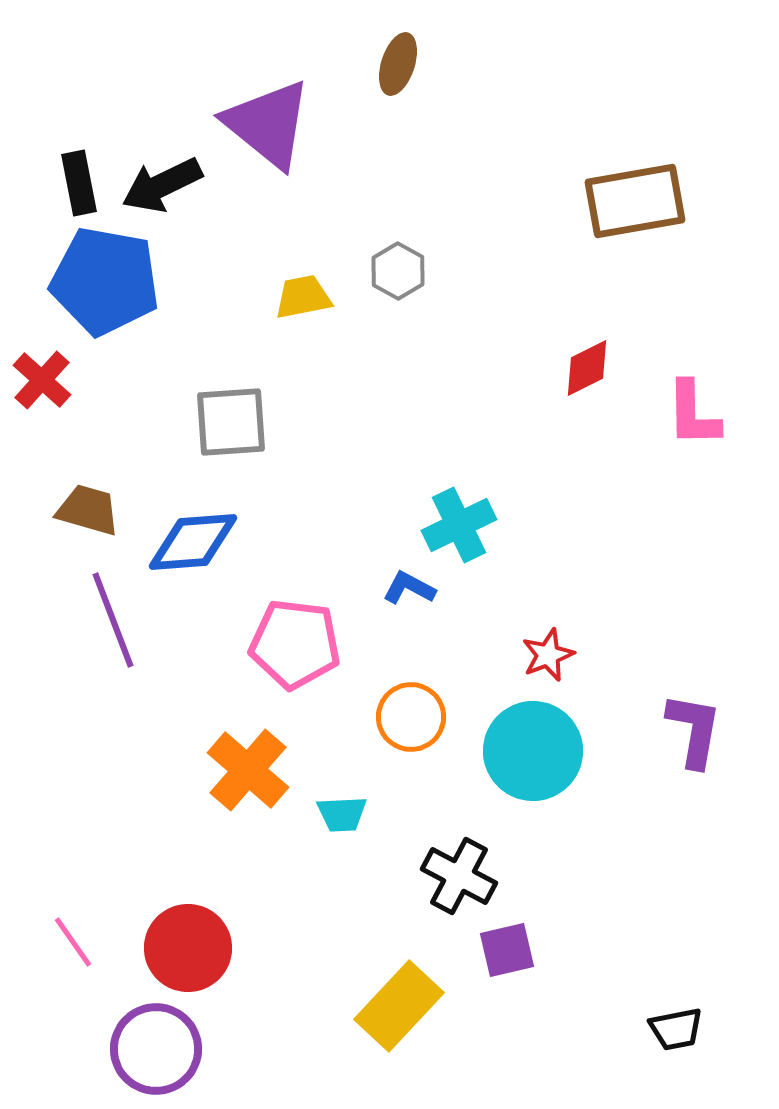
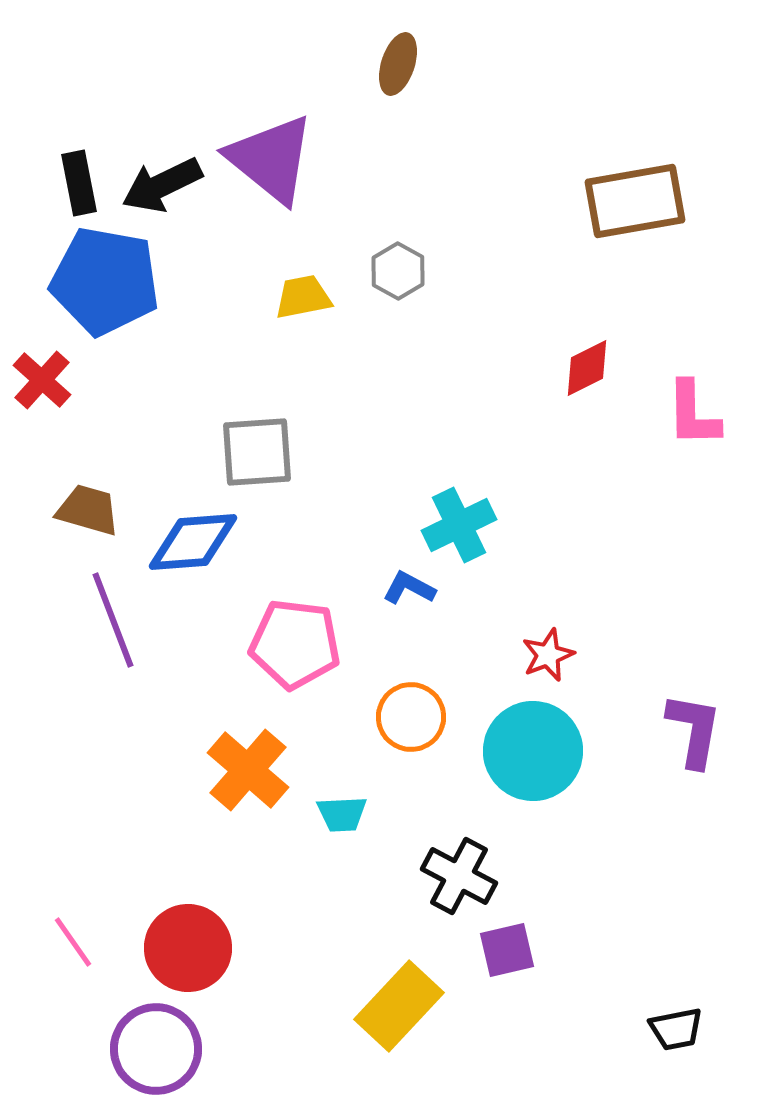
purple triangle: moved 3 px right, 35 px down
gray square: moved 26 px right, 30 px down
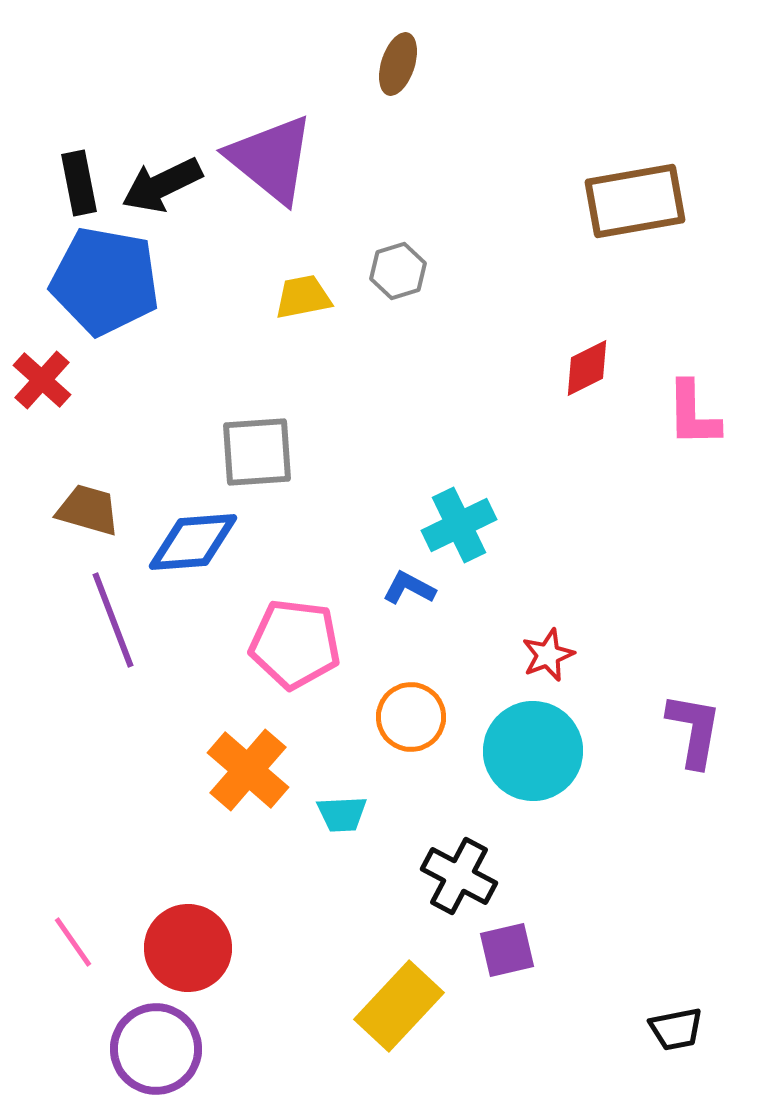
gray hexagon: rotated 14 degrees clockwise
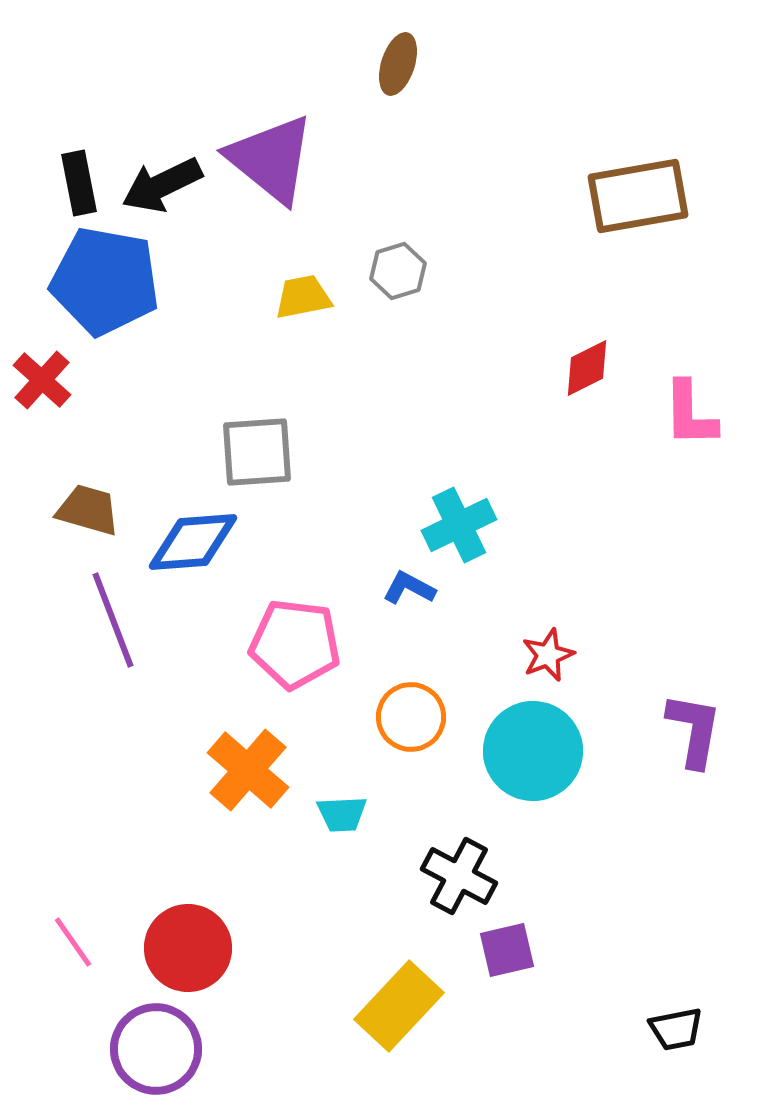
brown rectangle: moved 3 px right, 5 px up
pink L-shape: moved 3 px left
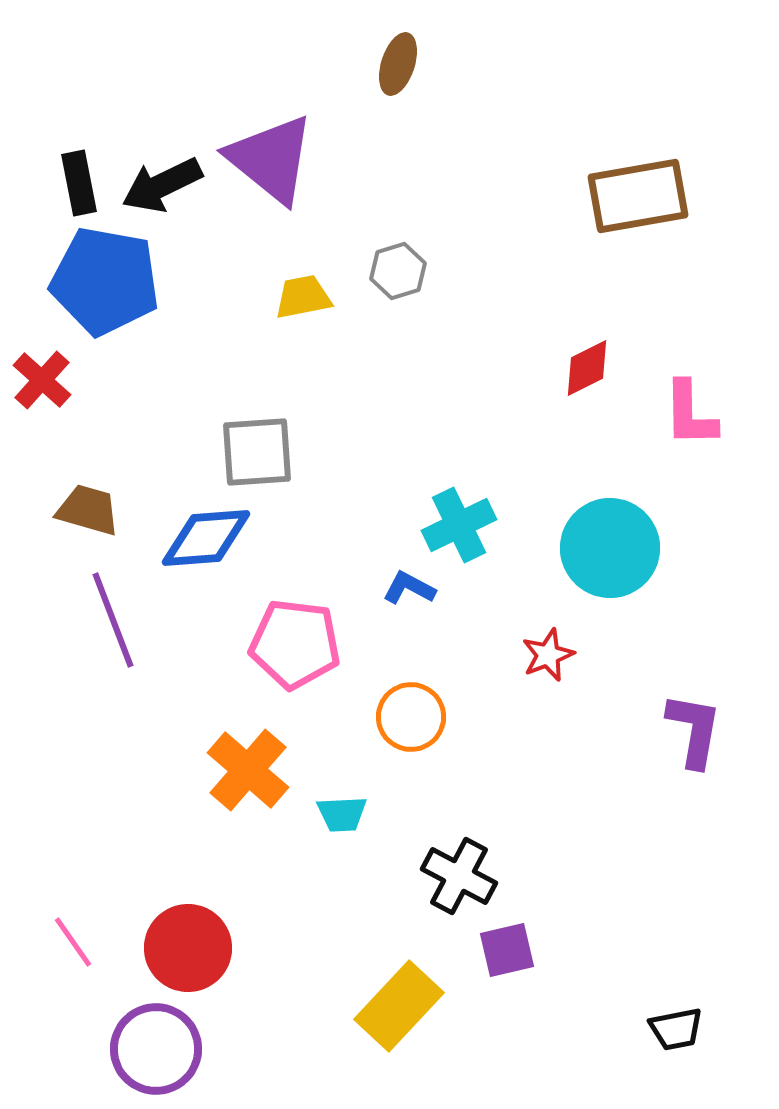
blue diamond: moved 13 px right, 4 px up
cyan circle: moved 77 px right, 203 px up
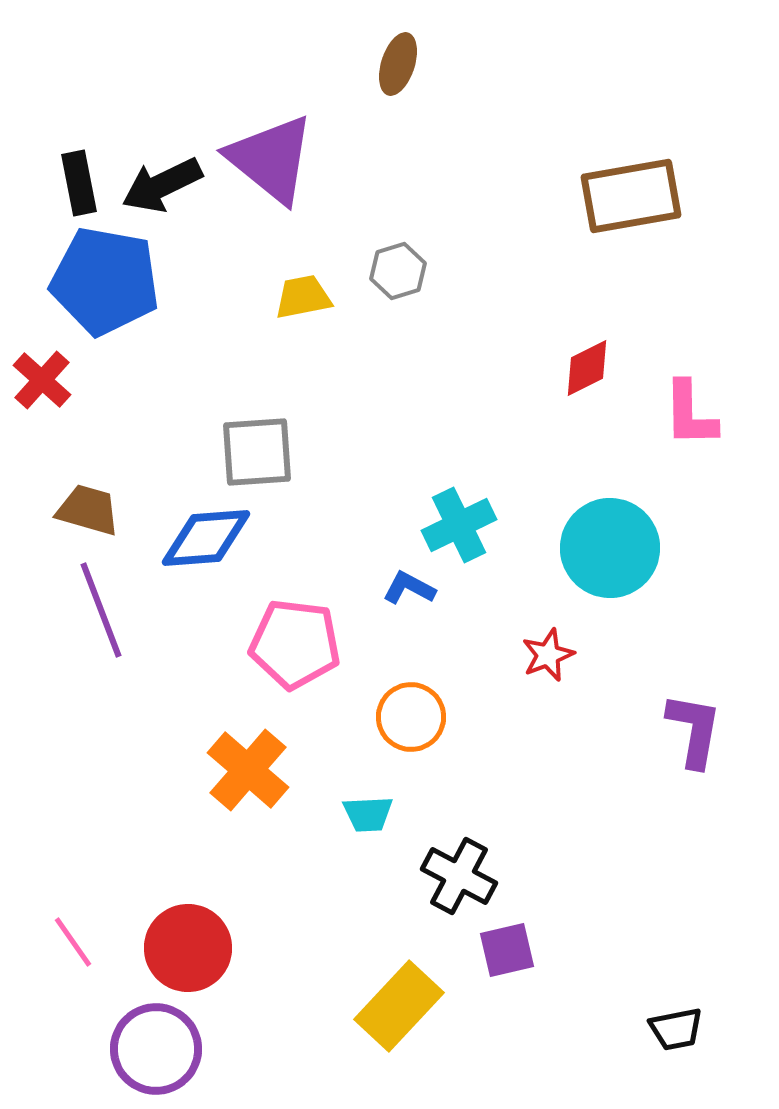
brown rectangle: moved 7 px left
purple line: moved 12 px left, 10 px up
cyan trapezoid: moved 26 px right
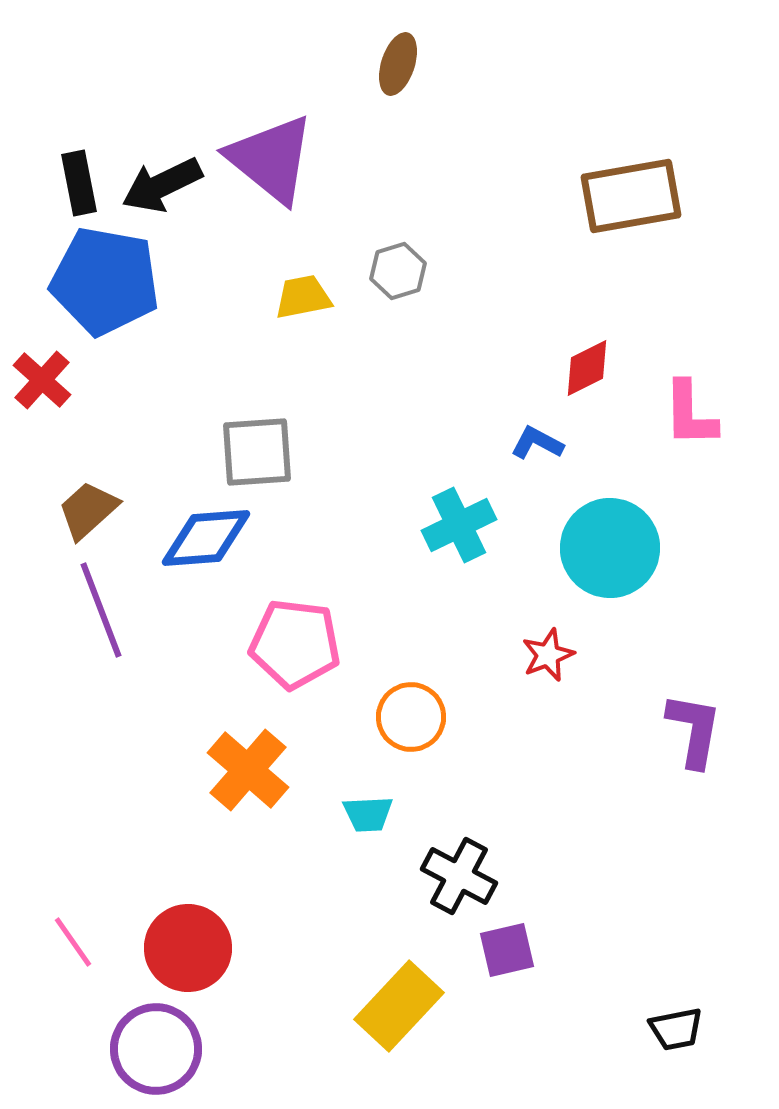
brown trapezoid: rotated 58 degrees counterclockwise
blue L-shape: moved 128 px right, 145 px up
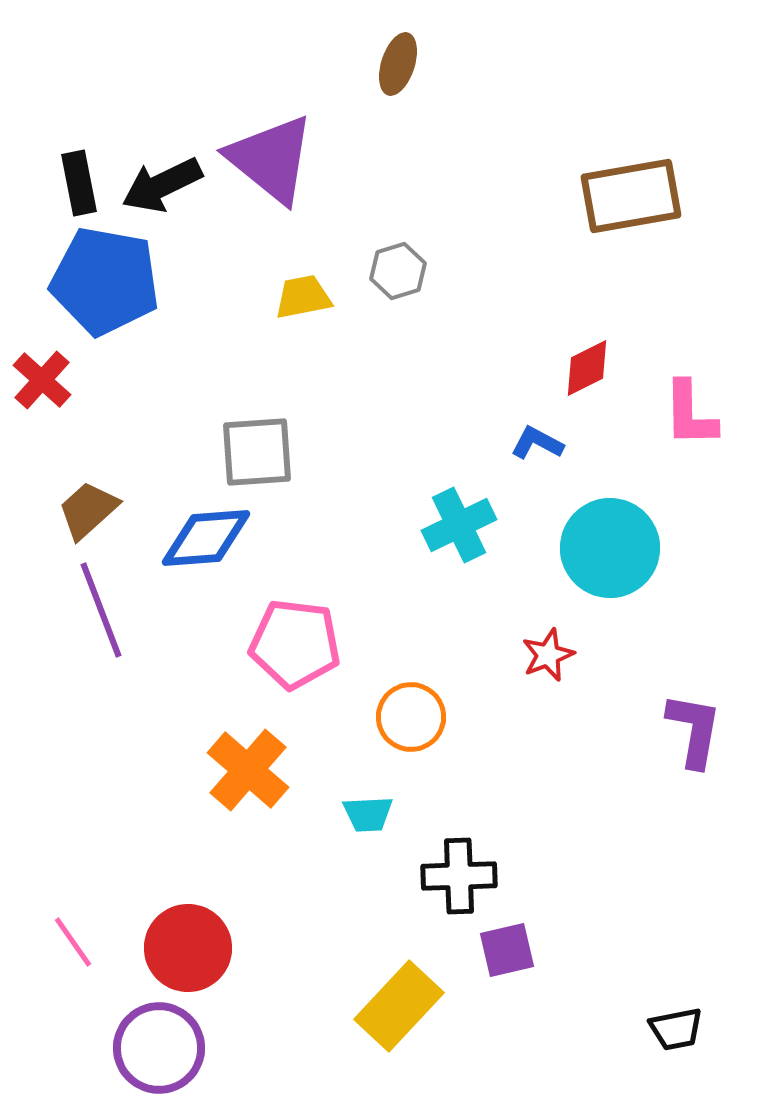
black cross: rotated 30 degrees counterclockwise
purple circle: moved 3 px right, 1 px up
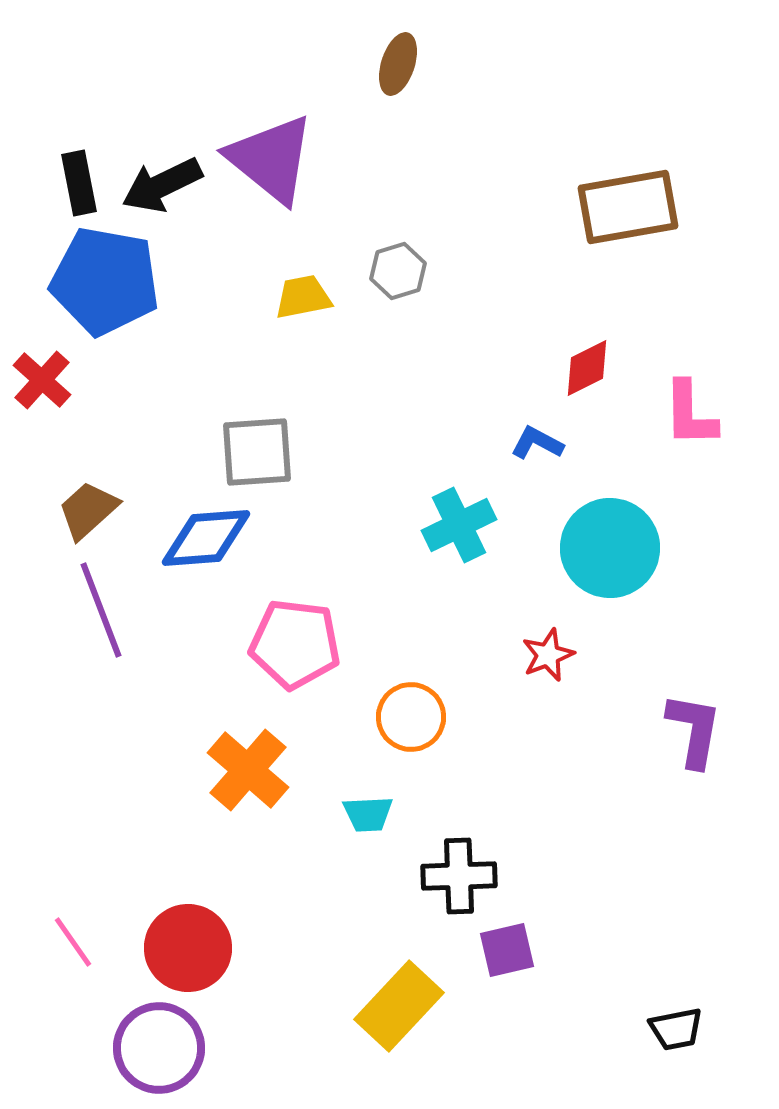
brown rectangle: moved 3 px left, 11 px down
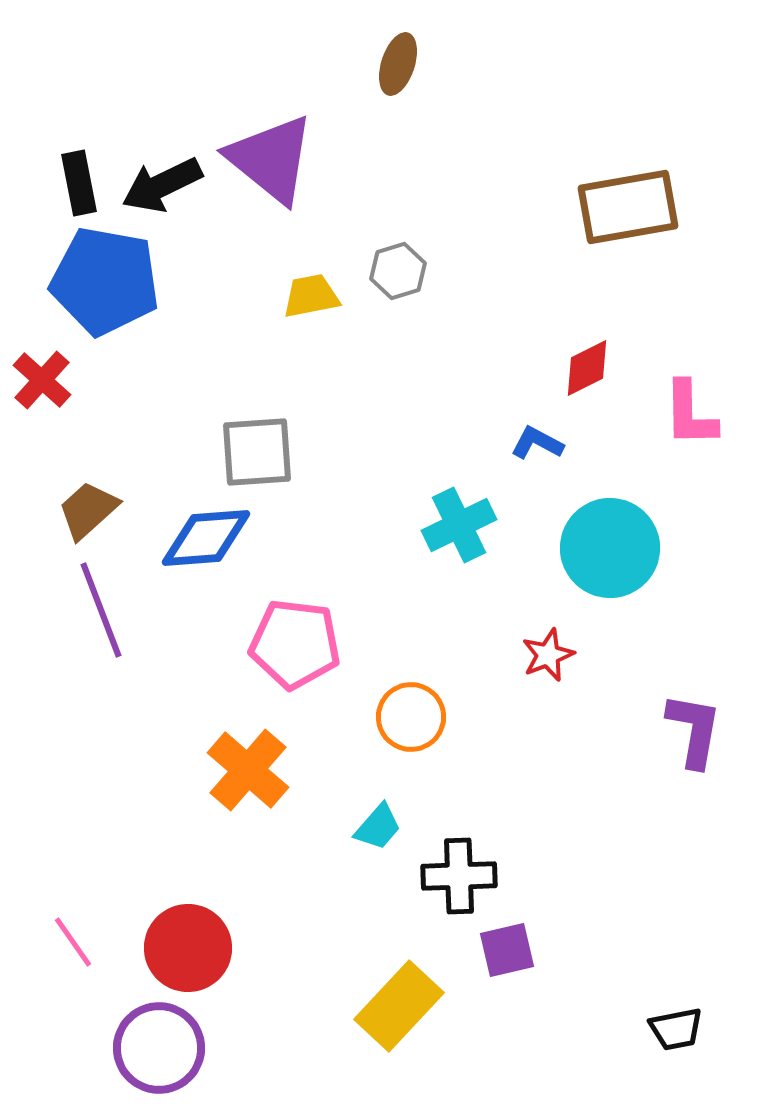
yellow trapezoid: moved 8 px right, 1 px up
cyan trapezoid: moved 10 px right, 13 px down; rotated 46 degrees counterclockwise
